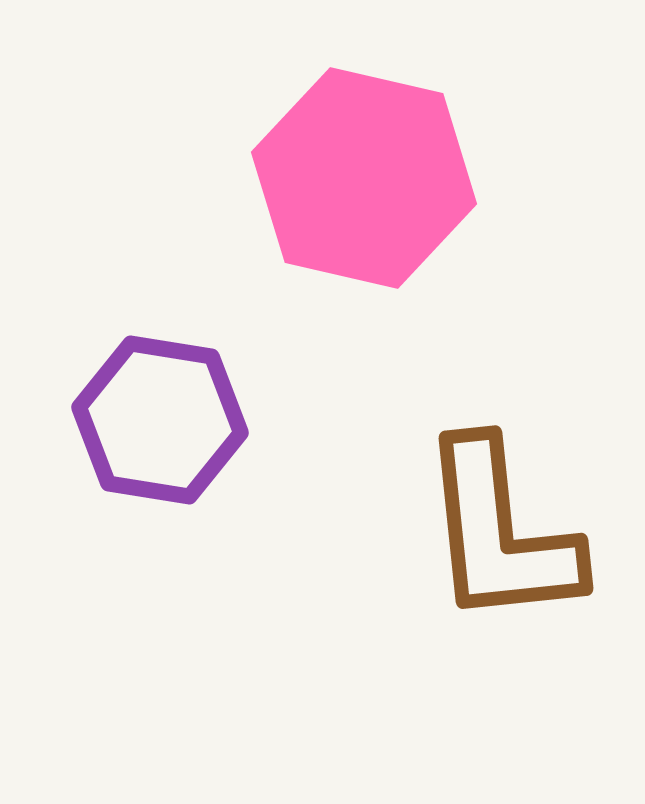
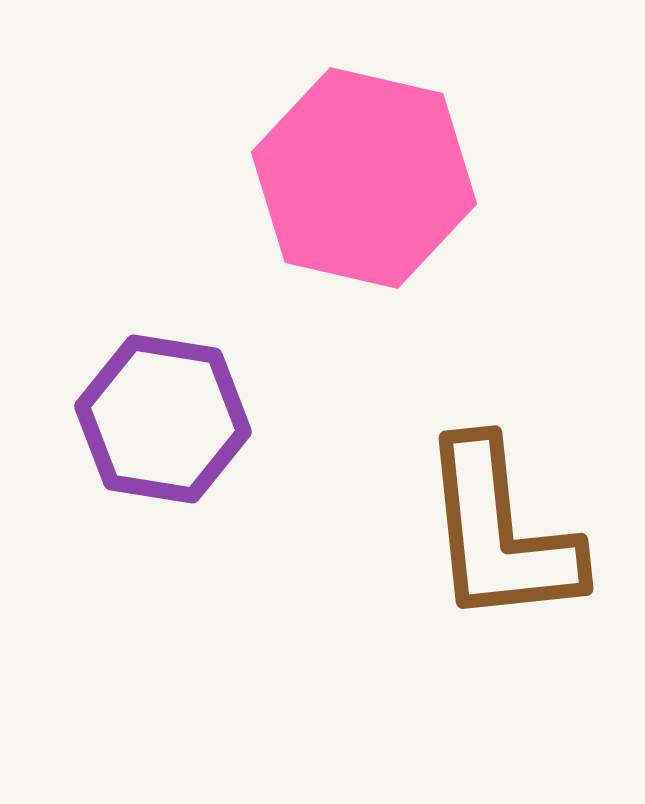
purple hexagon: moved 3 px right, 1 px up
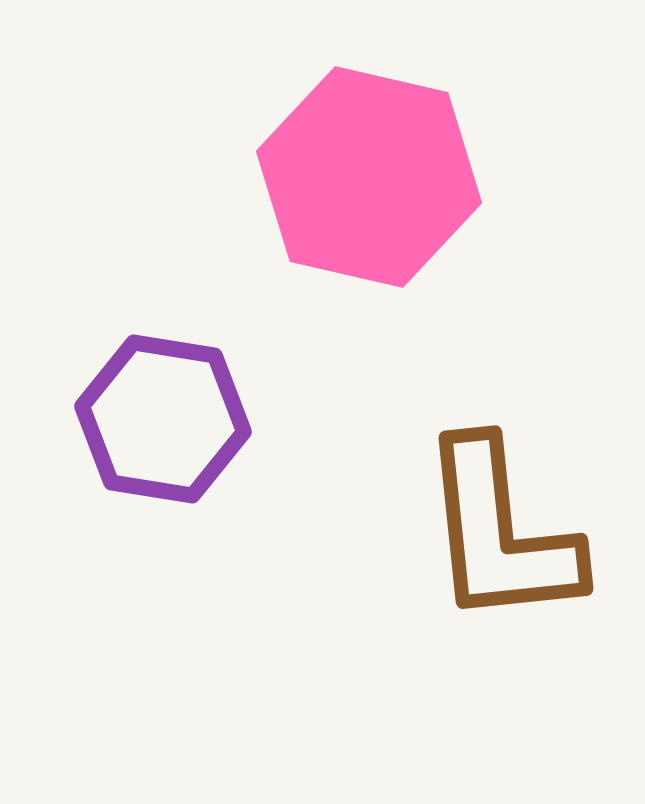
pink hexagon: moved 5 px right, 1 px up
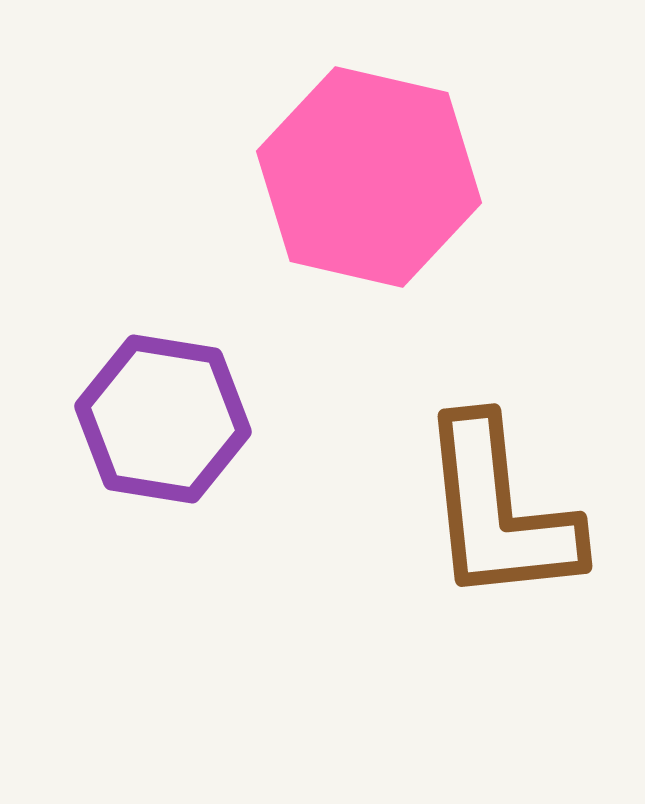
brown L-shape: moved 1 px left, 22 px up
